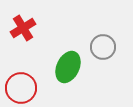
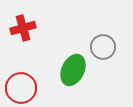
red cross: rotated 15 degrees clockwise
green ellipse: moved 5 px right, 3 px down
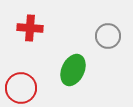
red cross: moved 7 px right; rotated 20 degrees clockwise
gray circle: moved 5 px right, 11 px up
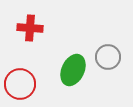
gray circle: moved 21 px down
red circle: moved 1 px left, 4 px up
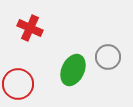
red cross: rotated 20 degrees clockwise
red circle: moved 2 px left
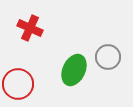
green ellipse: moved 1 px right
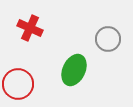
gray circle: moved 18 px up
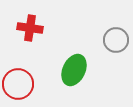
red cross: rotated 15 degrees counterclockwise
gray circle: moved 8 px right, 1 px down
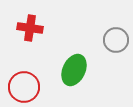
red circle: moved 6 px right, 3 px down
